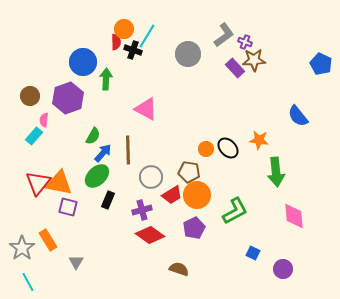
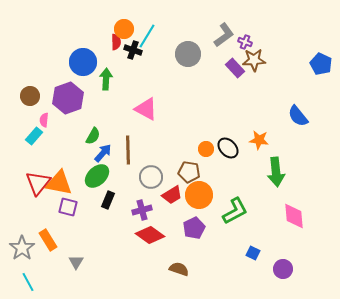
orange circle at (197, 195): moved 2 px right
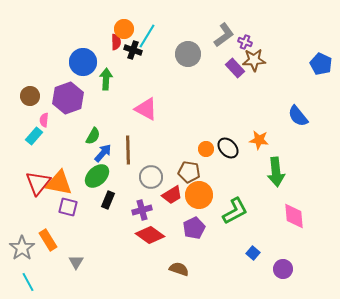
blue square at (253, 253): rotated 16 degrees clockwise
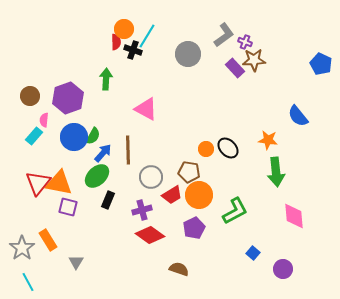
blue circle at (83, 62): moved 9 px left, 75 px down
orange star at (259, 140): moved 9 px right
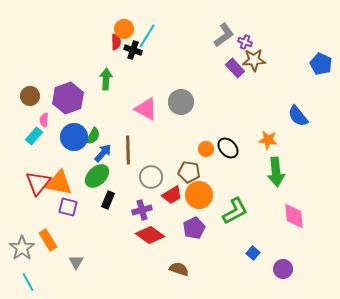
gray circle at (188, 54): moved 7 px left, 48 px down
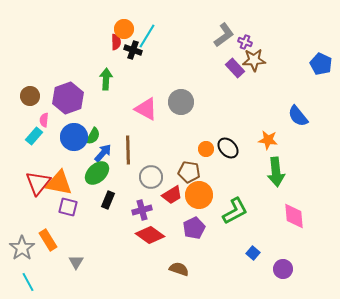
green ellipse at (97, 176): moved 3 px up
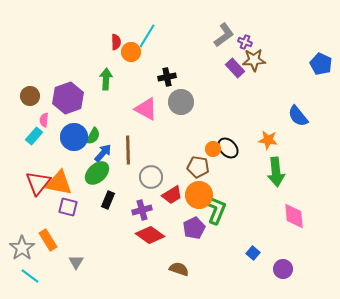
orange circle at (124, 29): moved 7 px right, 23 px down
black cross at (133, 50): moved 34 px right, 27 px down; rotated 30 degrees counterclockwise
orange circle at (206, 149): moved 7 px right
brown pentagon at (189, 172): moved 9 px right, 5 px up
green L-shape at (235, 211): moved 19 px left, 1 px up; rotated 40 degrees counterclockwise
cyan line at (28, 282): moved 2 px right, 6 px up; rotated 24 degrees counterclockwise
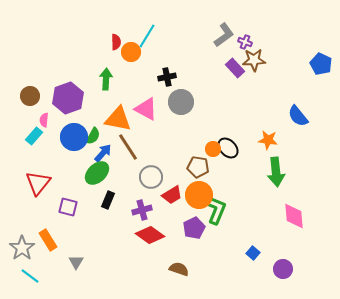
brown line at (128, 150): moved 3 px up; rotated 32 degrees counterclockwise
orange triangle at (59, 183): moved 59 px right, 64 px up
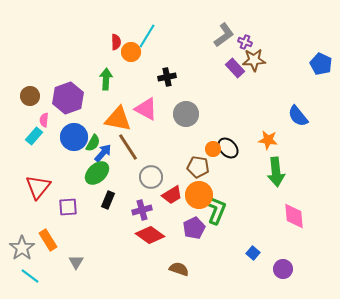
gray circle at (181, 102): moved 5 px right, 12 px down
green semicircle at (93, 136): moved 7 px down
red triangle at (38, 183): moved 4 px down
purple square at (68, 207): rotated 18 degrees counterclockwise
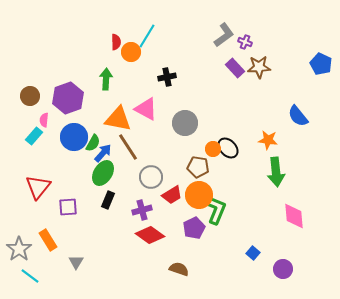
brown star at (254, 60): moved 5 px right, 7 px down
gray circle at (186, 114): moved 1 px left, 9 px down
green ellipse at (97, 173): moved 6 px right; rotated 15 degrees counterclockwise
gray star at (22, 248): moved 3 px left, 1 px down
